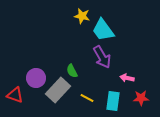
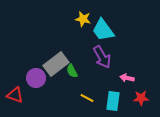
yellow star: moved 1 px right, 3 px down
gray rectangle: moved 2 px left, 26 px up; rotated 10 degrees clockwise
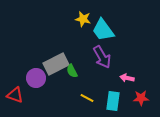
gray rectangle: rotated 10 degrees clockwise
